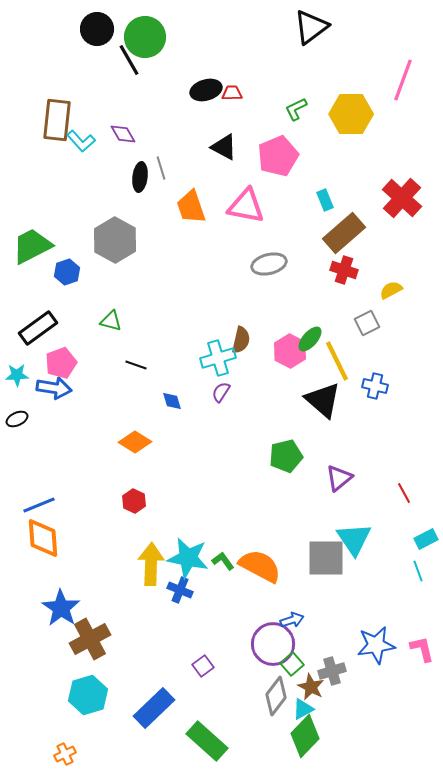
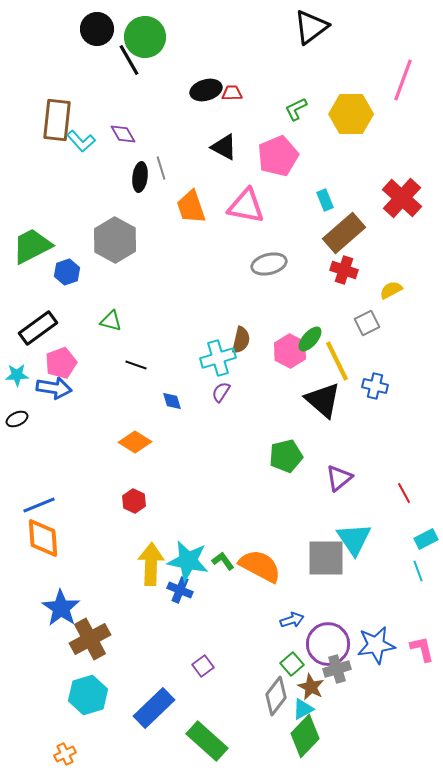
cyan star at (188, 558): moved 3 px down
purple circle at (273, 644): moved 55 px right
gray cross at (332, 671): moved 5 px right, 2 px up
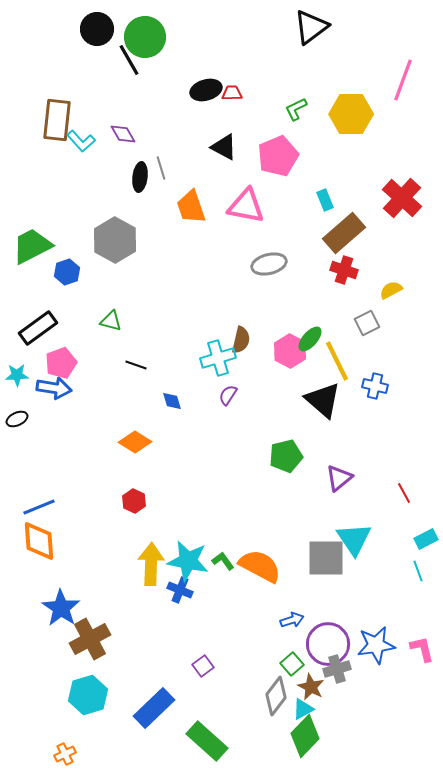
purple semicircle at (221, 392): moved 7 px right, 3 px down
blue line at (39, 505): moved 2 px down
orange diamond at (43, 538): moved 4 px left, 3 px down
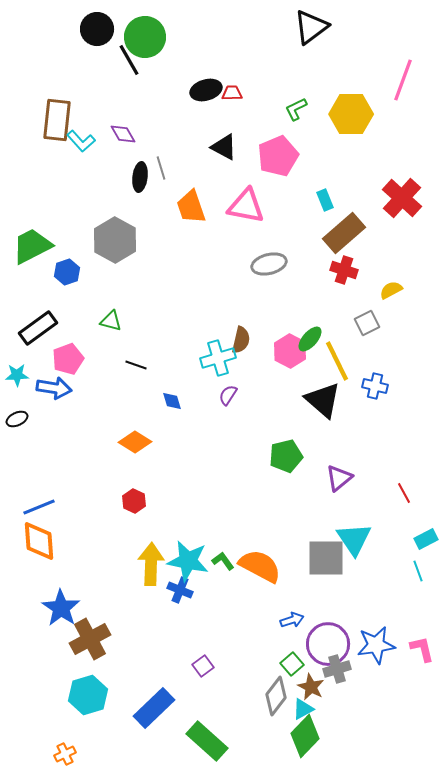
pink pentagon at (61, 363): moved 7 px right, 4 px up
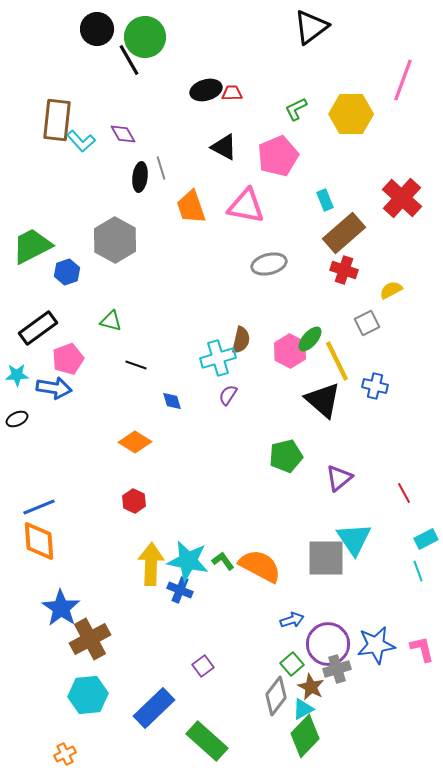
cyan hexagon at (88, 695): rotated 12 degrees clockwise
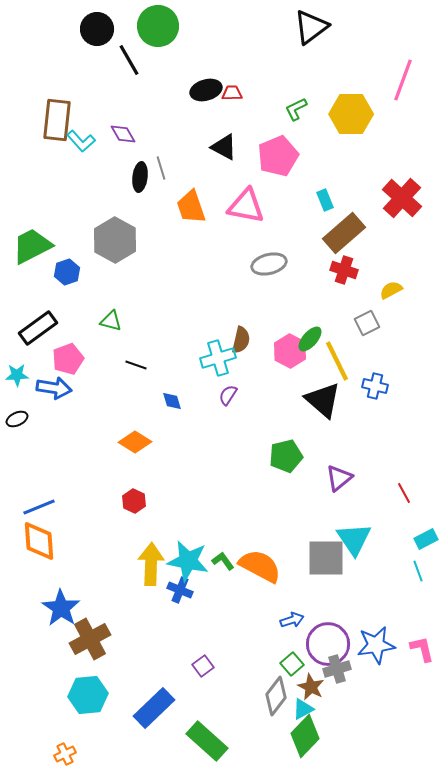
green circle at (145, 37): moved 13 px right, 11 px up
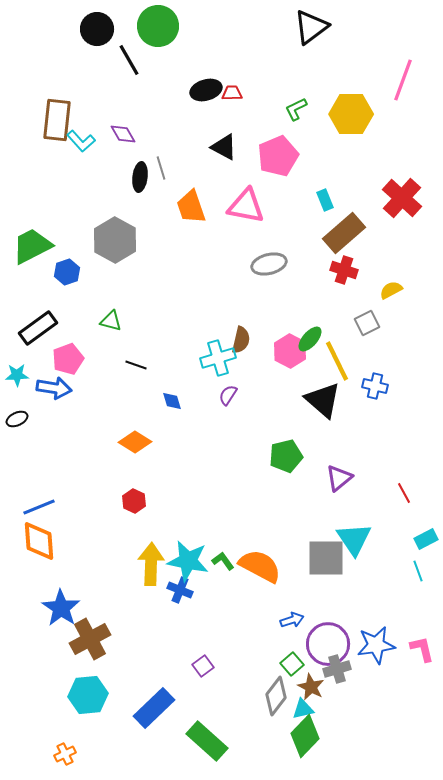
cyan triangle at (303, 709): rotated 15 degrees clockwise
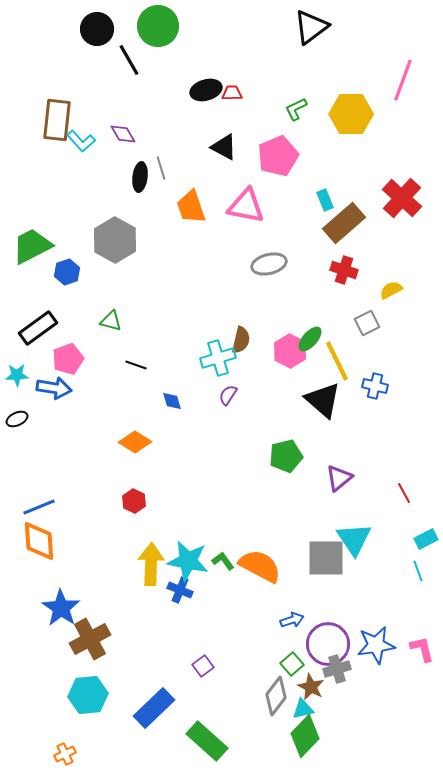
brown rectangle at (344, 233): moved 10 px up
